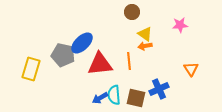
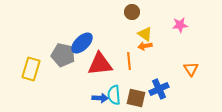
blue arrow: rotated 147 degrees counterclockwise
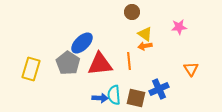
pink star: moved 1 px left, 2 px down
gray pentagon: moved 5 px right, 8 px down; rotated 20 degrees clockwise
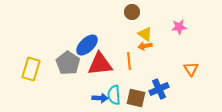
blue ellipse: moved 5 px right, 2 px down
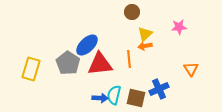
yellow triangle: rotated 42 degrees clockwise
orange line: moved 2 px up
cyan semicircle: rotated 18 degrees clockwise
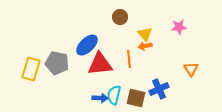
brown circle: moved 12 px left, 5 px down
yellow triangle: rotated 28 degrees counterclockwise
gray pentagon: moved 11 px left; rotated 20 degrees counterclockwise
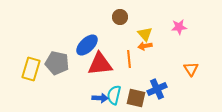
blue cross: moved 2 px left
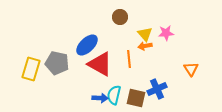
pink star: moved 13 px left, 6 px down
red triangle: rotated 36 degrees clockwise
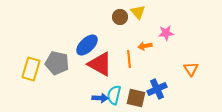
yellow triangle: moved 7 px left, 22 px up
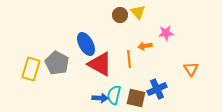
brown circle: moved 2 px up
blue ellipse: moved 1 px left, 1 px up; rotated 75 degrees counterclockwise
gray pentagon: rotated 15 degrees clockwise
